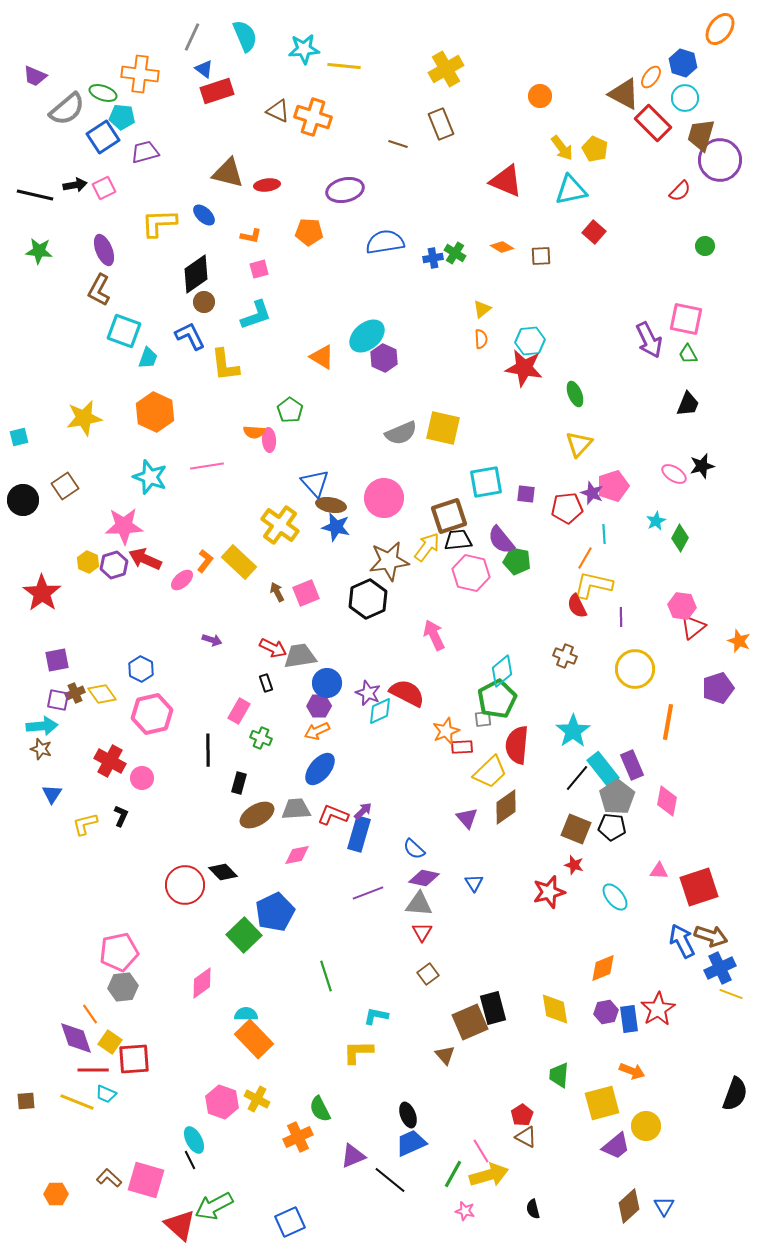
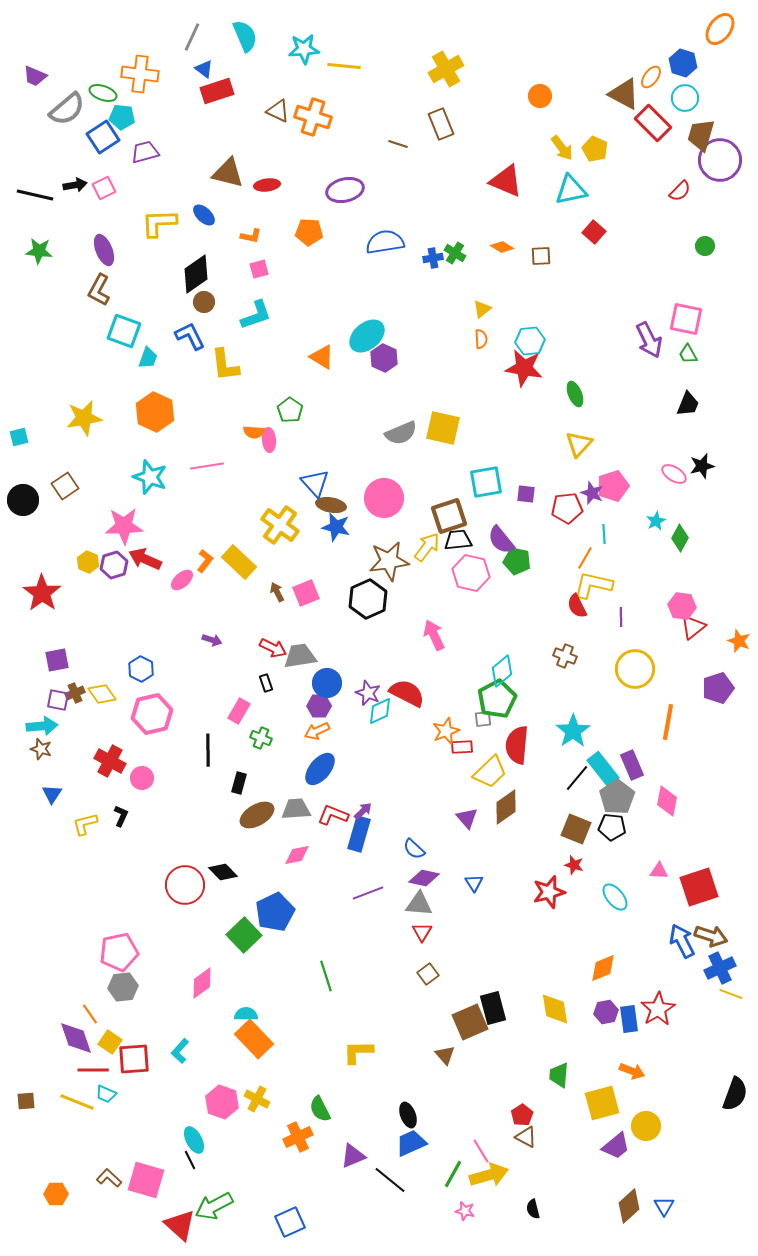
cyan L-shape at (376, 1016): moved 196 px left, 35 px down; rotated 60 degrees counterclockwise
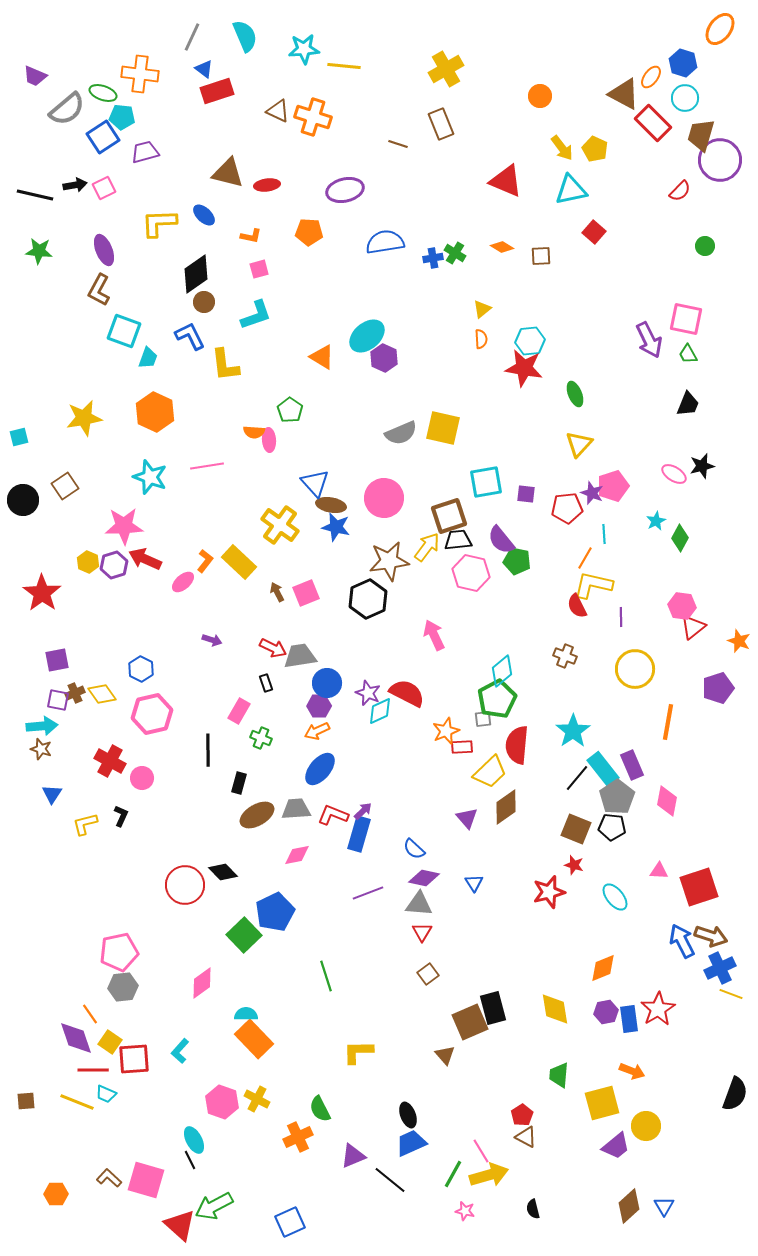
pink ellipse at (182, 580): moved 1 px right, 2 px down
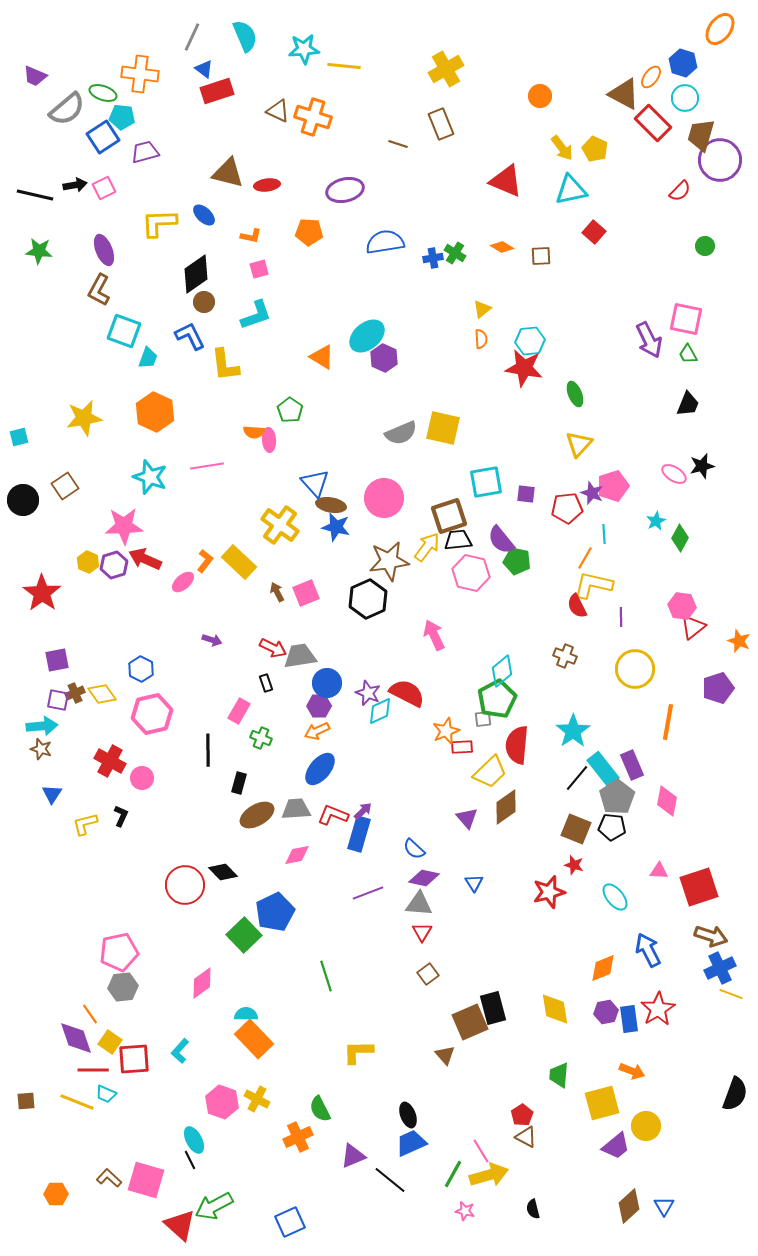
blue arrow at (682, 941): moved 34 px left, 9 px down
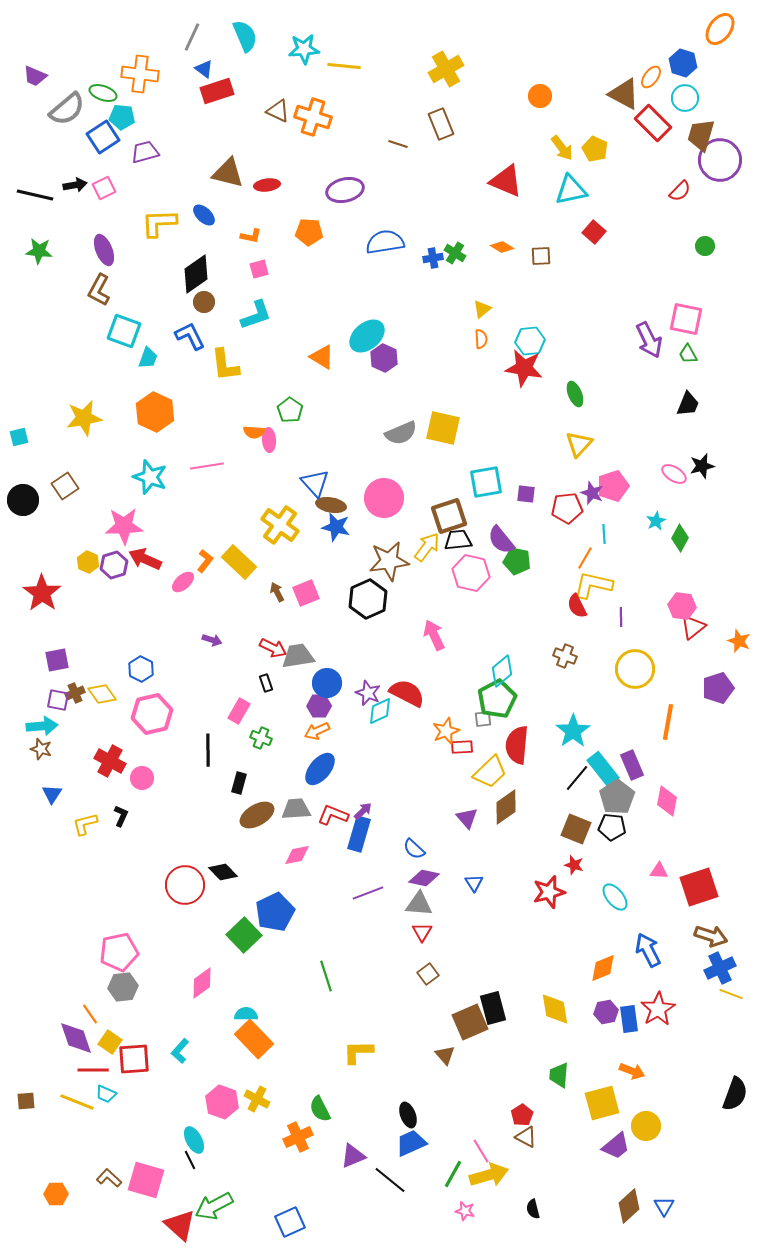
gray trapezoid at (300, 656): moved 2 px left
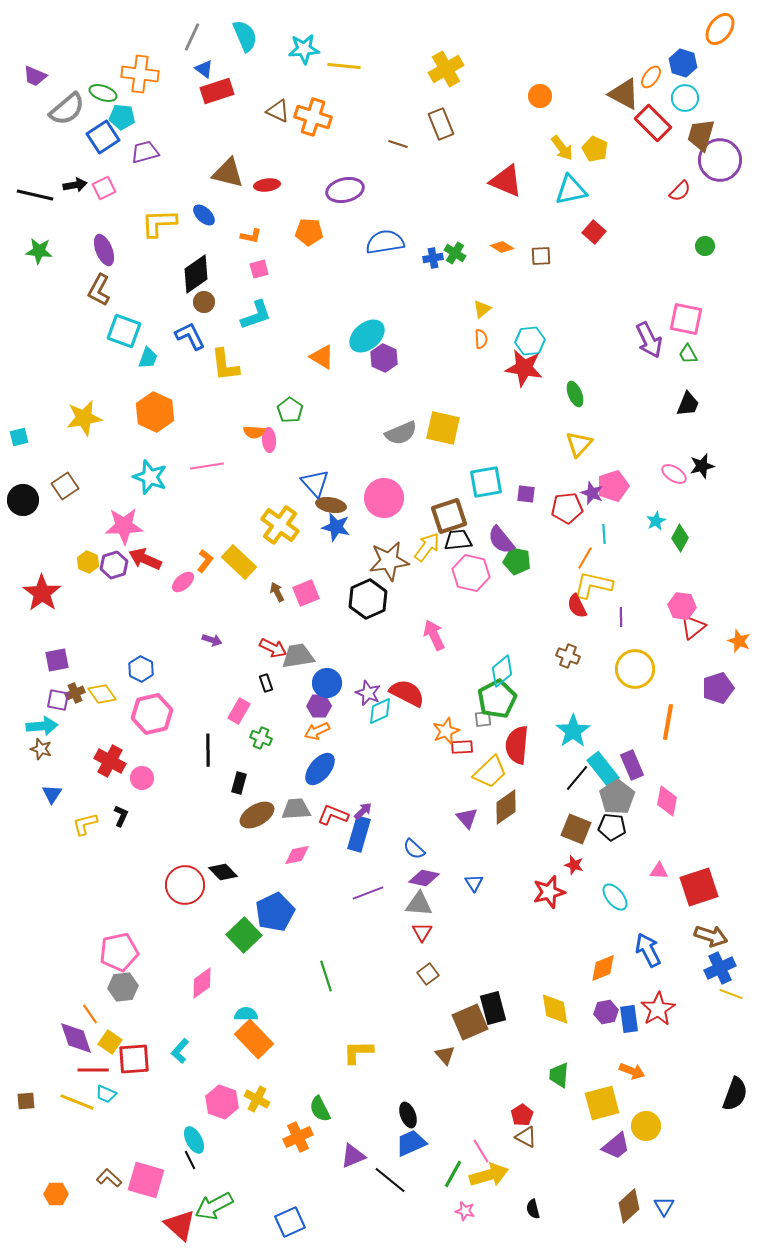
brown cross at (565, 656): moved 3 px right
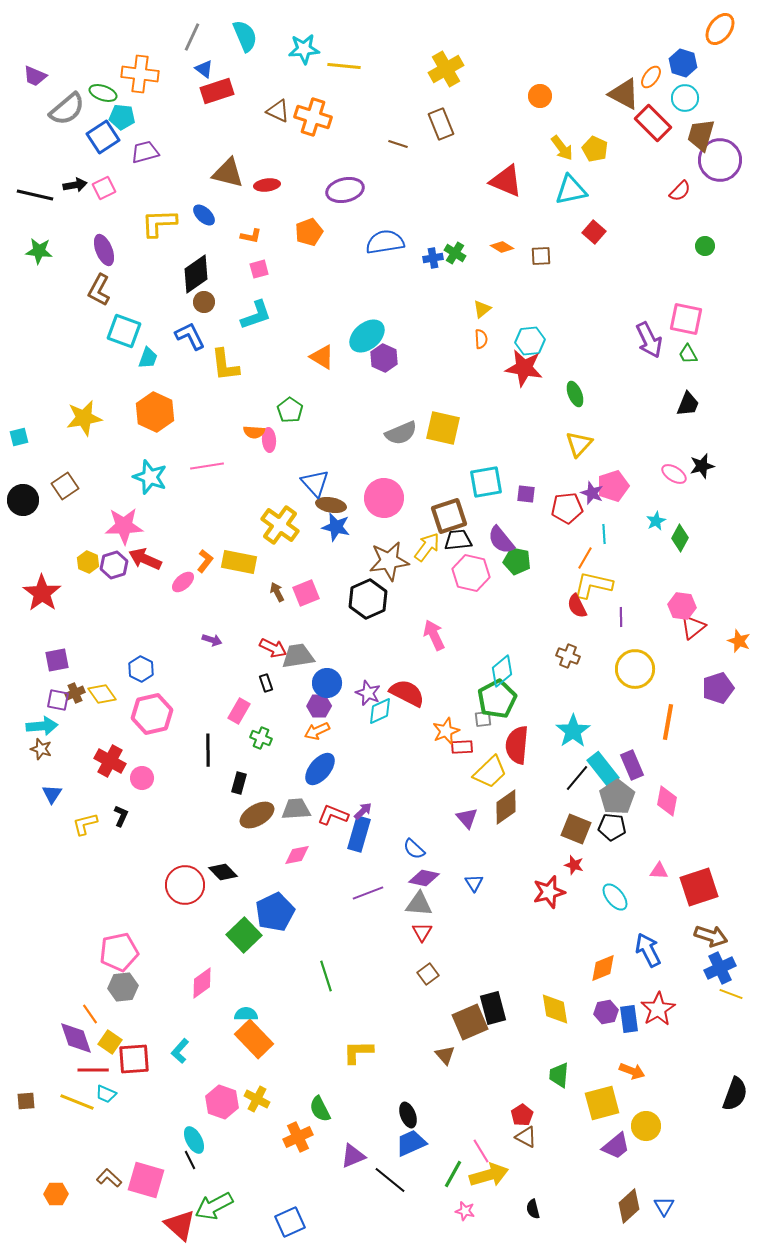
orange pentagon at (309, 232): rotated 24 degrees counterclockwise
yellow rectangle at (239, 562): rotated 32 degrees counterclockwise
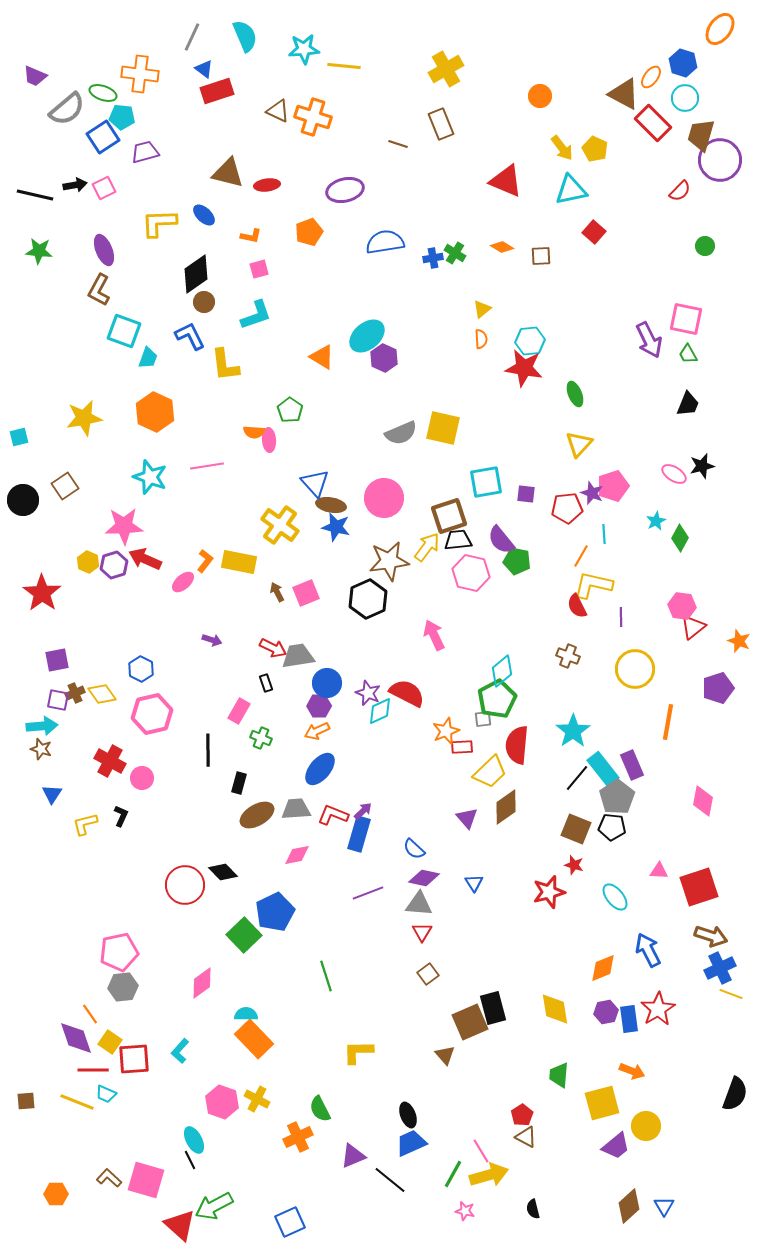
orange line at (585, 558): moved 4 px left, 2 px up
pink diamond at (667, 801): moved 36 px right
